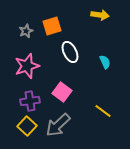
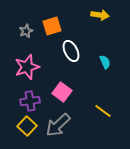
white ellipse: moved 1 px right, 1 px up
pink star: moved 1 px down
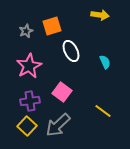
pink star: moved 2 px right, 1 px up; rotated 10 degrees counterclockwise
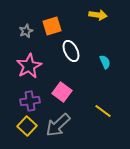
yellow arrow: moved 2 px left
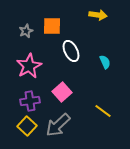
orange square: rotated 18 degrees clockwise
pink square: rotated 12 degrees clockwise
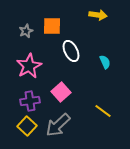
pink square: moved 1 px left
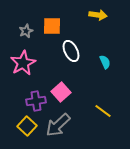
pink star: moved 6 px left, 3 px up
purple cross: moved 6 px right
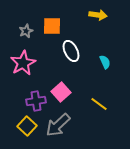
yellow line: moved 4 px left, 7 px up
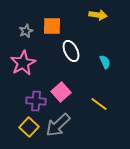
purple cross: rotated 12 degrees clockwise
yellow square: moved 2 px right, 1 px down
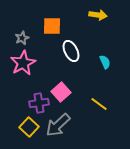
gray star: moved 4 px left, 7 px down
purple cross: moved 3 px right, 2 px down; rotated 12 degrees counterclockwise
